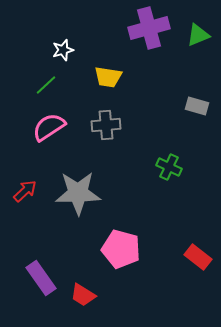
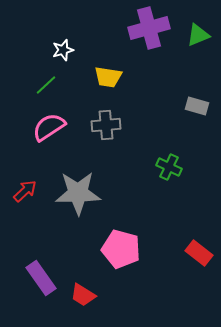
red rectangle: moved 1 px right, 4 px up
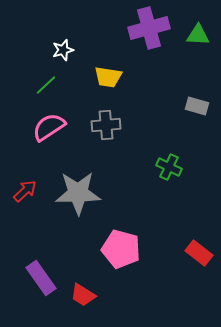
green triangle: rotated 25 degrees clockwise
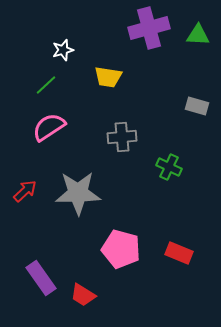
gray cross: moved 16 px right, 12 px down
red rectangle: moved 20 px left; rotated 16 degrees counterclockwise
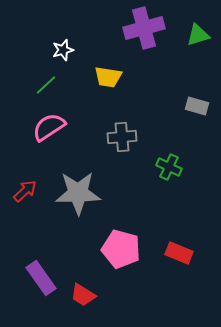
purple cross: moved 5 px left
green triangle: rotated 20 degrees counterclockwise
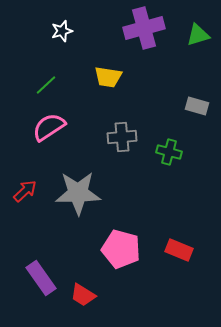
white star: moved 1 px left, 19 px up
green cross: moved 15 px up; rotated 10 degrees counterclockwise
red rectangle: moved 3 px up
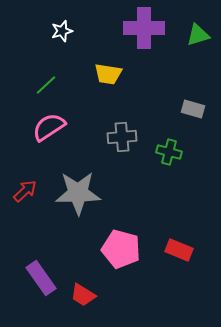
purple cross: rotated 15 degrees clockwise
yellow trapezoid: moved 3 px up
gray rectangle: moved 4 px left, 3 px down
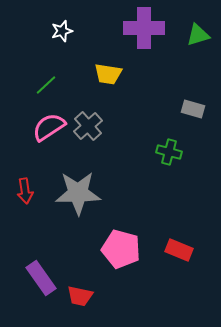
gray cross: moved 34 px left, 11 px up; rotated 36 degrees counterclockwise
red arrow: rotated 125 degrees clockwise
red trapezoid: moved 3 px left, 1 px down; rotated 20 degrees counterclockwise
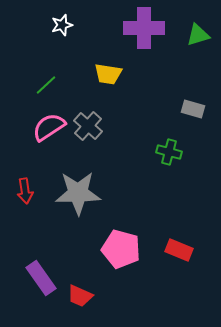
white star: moved 6 px up
gray cross: rotated 8 degrees counterclockwise
red trapezoid: rotated 12 degrees clockwise
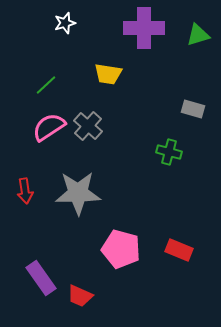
white star: moved 3 px right, 2 px up
